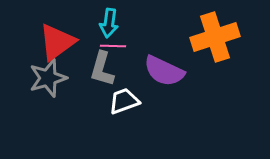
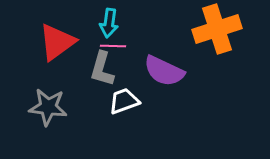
orange cross: moved 2 px right, 8 px up
gray star: moved 29 px down; rotated 24 degrees clockwise
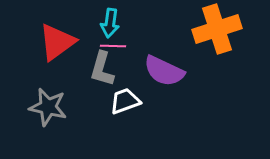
cyan arrow: moved 1 px right
white trapezoid: moved 1 px right
gray star: rotated 6 degrees clockwise
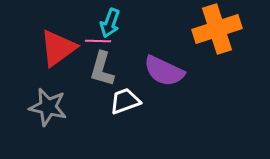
cyan arrow: rotated 12 degrees clockwise
red triangle: moved 1 px right, 6 px down
pink line: moved 15 px left, 5 px up
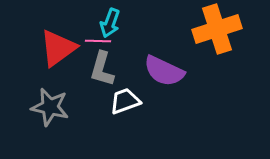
gray star: moved 2 px right
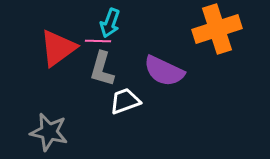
gray star: moved 1 px left, 25 px down
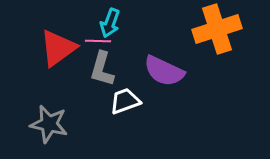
gray star: moved 8 px up
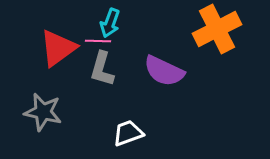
orange cross: rotated 9 degrees counterclockwise
white trapezoid: moved 3 px right, 32 px down
gray star: moved 6 px left, 12 px up
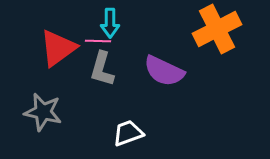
cyan arrow: rotated 20 degrees counterclockwise
